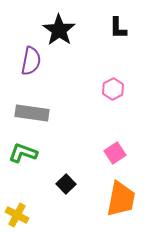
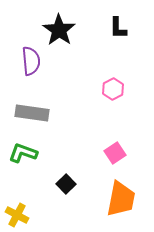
purple semicircle: rotated 16 degrees counterclockwise
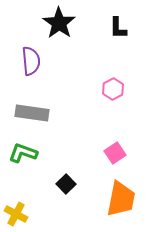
black star: moved 7 px up
yellow cross: moved 1 px left, 1 px up
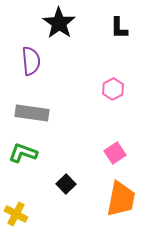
black L-shape: moved 1 px right
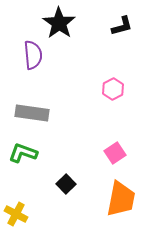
black L-shape: moved 3 px right, 2 px up; rotated 105 degrees counterclockwise
purple semicircle: moved 2 px right, 6 px up
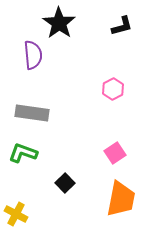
black square: moved 1 px left, 1 px up
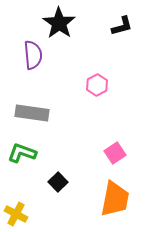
pink hexagon: moved 16 px left, 4 px up
green L-shape: moved 1 px left
black square: moved 7 px left, 1 px up
orange trapezoid: moved 6 px left
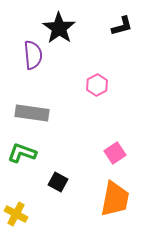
black star: moved 5 px down
black square: rotated 18 degrees counterclockwise
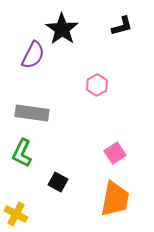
black star: moved 3 px right, 1 px down
purple semicircle: rotated 32 degrees clockwise
green L-shape: rotated 84 degrees counterclockwise
